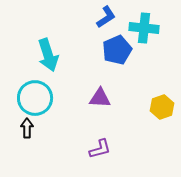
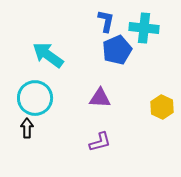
blue L-shape: moved 4 px down; rotated 45 degrees counterclockwise
cyan arrow: rotated 144 degrees clockwise
yellow hexagon: rotated 15 degrees counterclockwise
purple L-shape: moved 7 px up
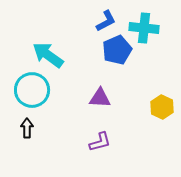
blue L-shape: rotated 50 degrees clockwise
cyan circle: moved 3 px left, 8 px up
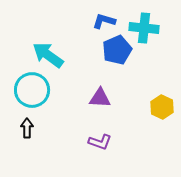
blue L-shape: moved 2 px left; rotated 135 degrees counterclockwise
purple L-shape: rotated 35 degrees clockwise
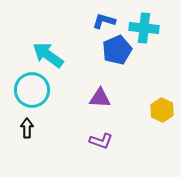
yellow hexagon: moved 3 px down
purple L-shape: moved 1 px right, 1 px up
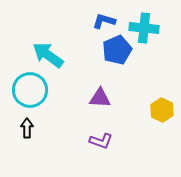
cyan circle: moved 2 px left
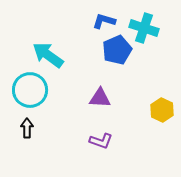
cyan cross: rotated 12 degrees clockwise
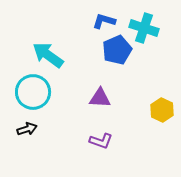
cyan circle: moved 3 px right, 2 px down
black arrow: moved 1 px down; rotated 72 degrees clockwise
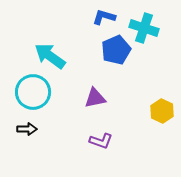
blue L-shape: moved 4 px up
blue pentagon: moved 1 px left
cyan arrow: moved 2 px right, 1 px down
purple triangle: moved 5 px left; rotated 15 degrees counterclockwise
yellow hexagon: moved 1 px down
black arrow: rotated 18 degrees clockwise
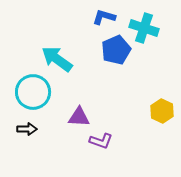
cyan arrow: moved 7 px right, 3 px down
purple triangle: moved 16 px left, 19 px down; rotated 15 degrees clockwise
